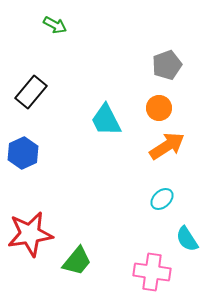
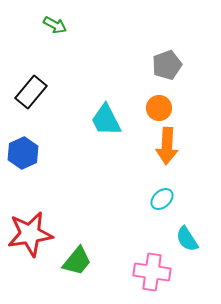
orange arrow: rotated 126 degrees clockwise
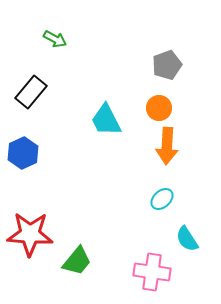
green arrow: moved 14 px down
red star: rotated 12 degrees clockwise
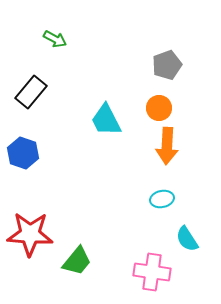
blue hexagon: rotated 16 degrees counterclockwise
cyan ellipse: rotated 30 degrees clockwise
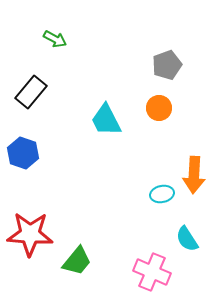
orange arrow: moved 27 px right, 29 px down
cyan ellipse: moved 5 px up
pink cross: rotated 15 degrees clockwise
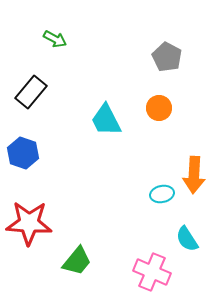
gray pentagon: moved 8 px up; rotated 24 degrees counterclockwise
red star: moved 1 px left, 11 px up
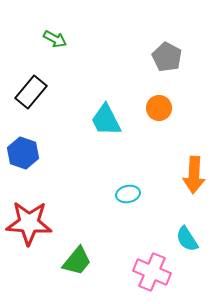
cyan ellipse: moved 34 px left
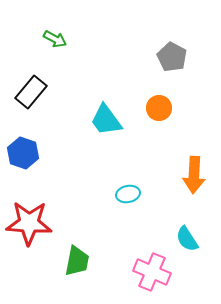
gray pentagon: moved 5 px right
cyan trapezoid: rotated 9 degrees counterclockwise
green trapezoid: rotated 28 degrees counterclockwise
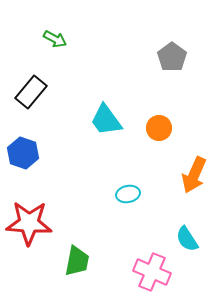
gray pentagon: rotated 8 degrees clockwise
orange circle: moved 20 px down
orange arrow: rotated 21 degrees clockwise
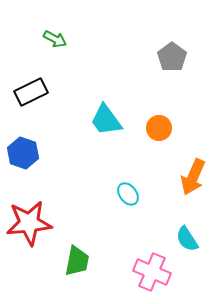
black rectangle: rotated 24 degrees clockwise
orange arrow: moved 1 px left, 2 px down
cyan ellipse: rotated 65 degrees clockwise
red star: rotated 9 degrees counterclockwise
